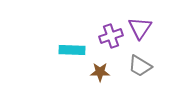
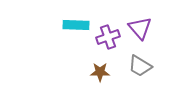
purple triangle: rotated 15 degrees counterclockwise
purple cross: moved 3 px left, 1 px down
cyan rectangle: moved 4 px right, 25 px up
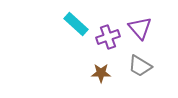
cyan rectangle: moved 1 px up; rotated 40 degrees clockwise
brown star: moved 1 px right, 1 px down
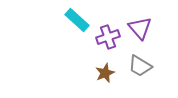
cyan rectangle: moved 1 px right, 4 px up
brown star: moved 4 px right; rotated 24 degrees counterclockwise
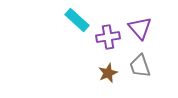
purple cross: rotated 10 degrees clockwise
gray trapezoid: rotated 40 degrees clockwise
brown star: moved 3 px right
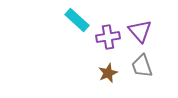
purple triangle: moved 3 px down
gray trapezoid: moved 2 px right
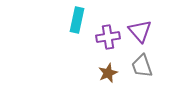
cyan rectangle: rotated 60 degrees clockwise
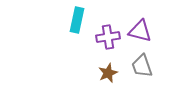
purple triangle: rotated 35 degrees counterclockwise
